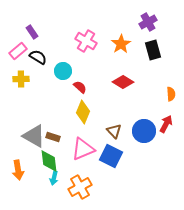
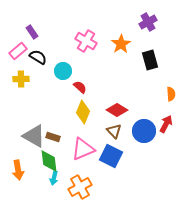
black rectangle: moved 3 px left, 10 px down
red diamond: moved 6 px left, 28 px down
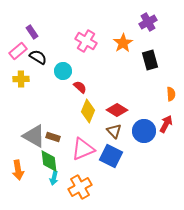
orange star: moved 2 px right, 1 px up
yellow diamond: moved 5 px right, 1 px up
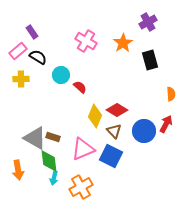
cyan circle: moved 2 px left, 4 px down
yellow diamond: moved 7 px right, 5 px down
gray triangle: moved 1 px right, 2 px down
orange cross: moved 1 px right
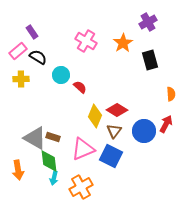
brown triangle: rotated 21 degrees clockwise
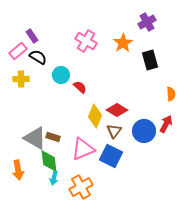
purple cross: moved 1 px left
purple rectangle: moved 4 px down
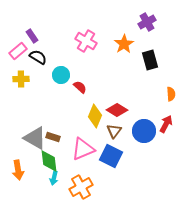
orange star: moved 1 px right, 1 px down
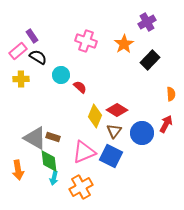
pink cross: rotated 10 degrees counterclockwise
black rectangle: rotated 60 degrees clockwise
blue circle: moved 2 px left, 2 px down
pink triangle: moved 1 px right, 3 px down
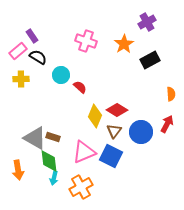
black rectangle: rotated 18 degrees clockwise
red arrow: moved 1 px right
blue circle: moved 1 px left, 1 px up
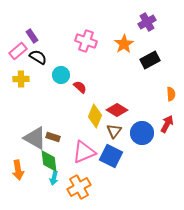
blue circle: moved 1 px right, 1 px down
orange cross: moved 2 px left
